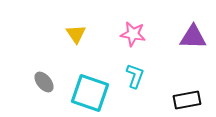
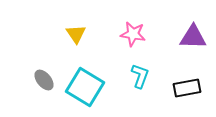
cyan L-shape: moved 5 px right
gray ellipse: moved 2 px up
cyan square: moved 5 px left, 6 px up; rotated 12 degrees clockwise
black rectangle: moved 12 px up
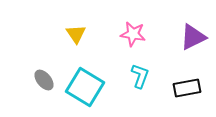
purple triangle: rotated 28 degrees counterclockwise
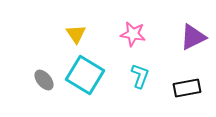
cyan square: moved 12 px up
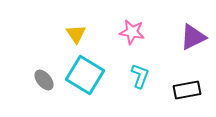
pink star: moved 1 px left, 2 px up
black rectangle: moved 2 px down
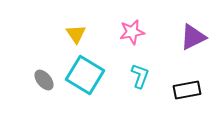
pink star: rotated 20 degrees counterclockwise
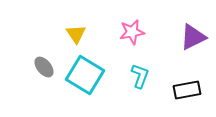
gray ellipse: moved 13 px up
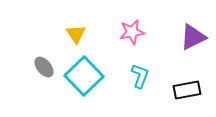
cyan square: moved 1 px left, 1 px down; rotated 15 degrees clockwise
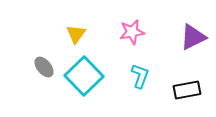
yellow triangle: rotated 10 degrees clockwise
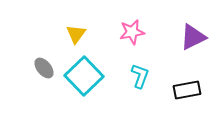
gray ellipse: moved 1 px down
